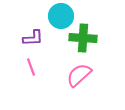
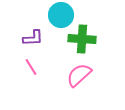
cyan circle: moved 1 px up
green cross: moved 1 px left, 1 px down
pink line: rotated 12 degrees counterclockwise
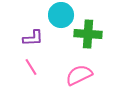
green cross: moved 6 px right, 5 px up
pink semicircle: rotated 16 degrees clockwise
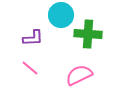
pink line: moved 1 px left, 1 px down; rotated 18 degrees counterclockwise
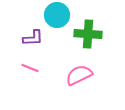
cyan circle: moved 4 px left
pink line: rotated 18 degrees counterclockwise
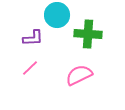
pink line: rotated 66 degrees counterclockwise
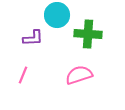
pink line: moved 7 px left, 7 px down; rotated 24 degrees counterclockwise
pink semicircle: rotated 8 degrees clockwise
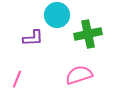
green cross: rotated 16 degrees counterclockwise
pink line: moved 6 px left, 4 px down
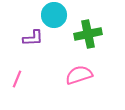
cyan circle: moved 3 px left
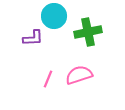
cyan circle: moved 1 px down
green cross: moved 2 px up
pink line: moved 31 px right
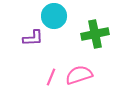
green cross: moved 7 px right, 2 px down
pink line: moved 3 px right, 2 px up
